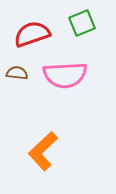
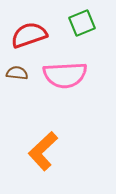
red semicircle: moved 3 px left, 1 px down
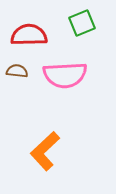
red semicircle: rotated 18 degrees clockwise
brown semicircle: moved 2 px up
orange L-shape: moved 2 px right
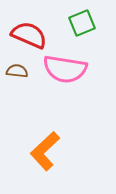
red semicircle: rotated 24 degrees clockwise
pink semicircle: moved 6 px up; rotated 12 degrees clockwise
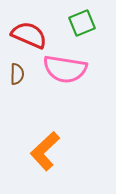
brown semicircle: moved 3 px down; rotated 85 degrees clockwise
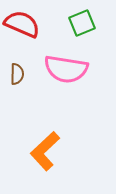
red semicircle: moved 7 px left, 11 px up
pink semicircle: moved 1 px right
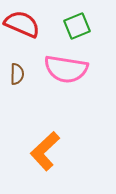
green square: moved 5 px left, 3 px down
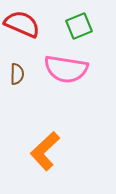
green square: moved 2 px right
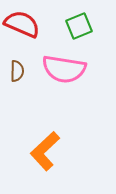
pink semicircle: moved 2 px left
brown semicircle: moved 3 px up
